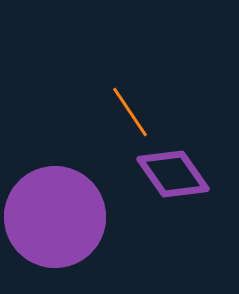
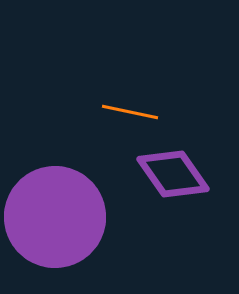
orange line: rotated 44 degrees counterclockwise
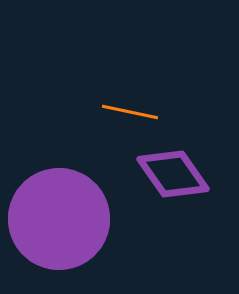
purple circle: moved 4 px right, 2 px down
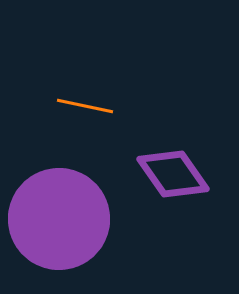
orange line: moved 45 px left, 6 px up
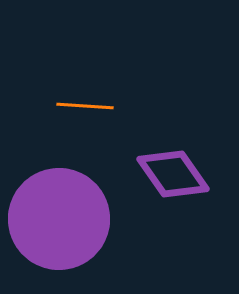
orange line: rotated 8 degrees counterclockwise
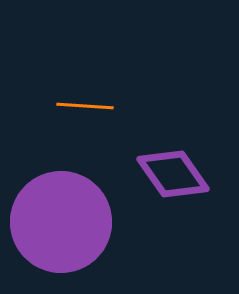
purple circle: moved 2 px right, 3 px down
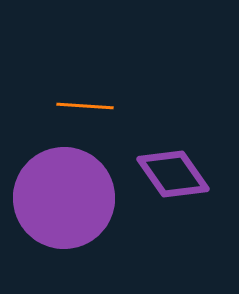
purple circle: moved 3 px right, 24 px up
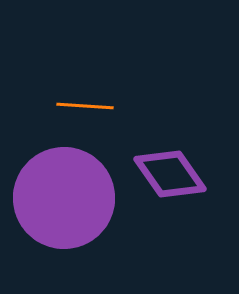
purple diamond: moved 3 px left
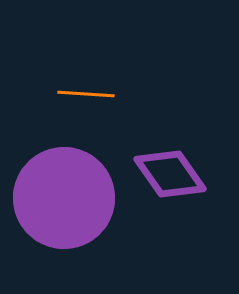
orange line: moved 1 px right, 12 px up
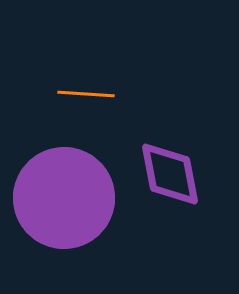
purple diamond: rotated 24 degrees clockwise
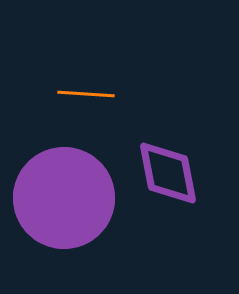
purple diamond: moved 2 px left, 1 px up
